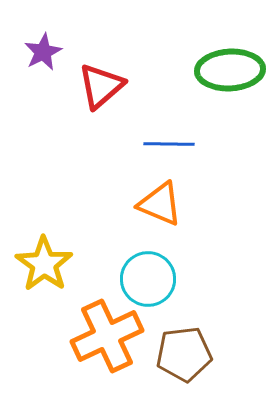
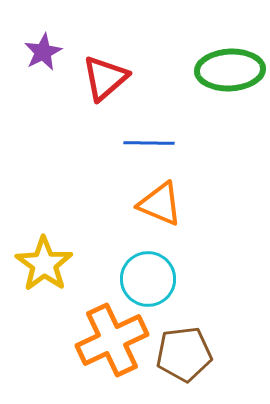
red triangle: moved 4 px right, 8 px up
blue line: moved 20 px left, 1 px up
orange cross: moved 5 px right, 4 px down
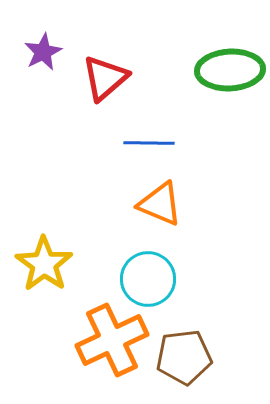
brown pentagon: moved 3 px down
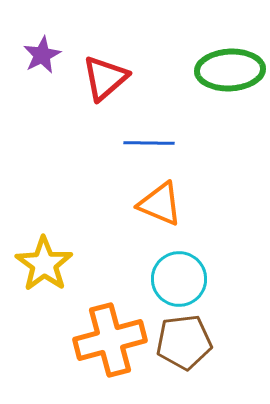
purple star: moved 1 px left, 3 px down
cyan circle: moved 31 px right
orange cross: moved 2 px left; rotated 10 degrees clockwise
brown pentagon: moved 15 px up
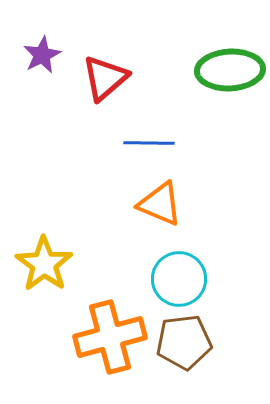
orange cross: moved 3 px up
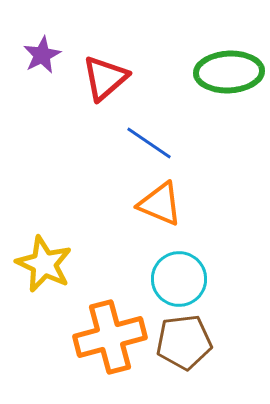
green ellipse: moved 1 px left, 2 px down
blue line: rotated 33 degrees clockwise
yellow star: rotated 10 degrees counterclockwise
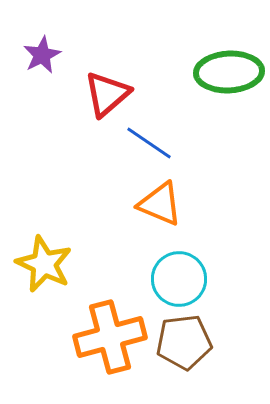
red triangle: moved 2 px right, 16 px down
